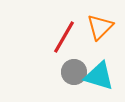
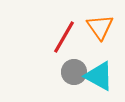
orange triangle: rotated 20 degrees counterclockwise
cyan triangle: rotated 12 degrees clockwise
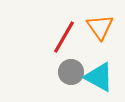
gray circle: moved 3 px left
cyan triangle: moved 1 px down
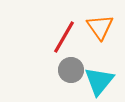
gray circle: moved 2 px up
cyan triangle: moved 4 px down; rotated 40 degrees clockwise
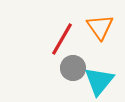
red line: moved 2 px left, 2 px down
gray circle: moved 2 px right, 2 px up
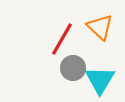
orange triangle: rotated 12 degrees counterclockwise
cyan triangle: moved 1 px right, 1 px up; rotated 8 degrees counterclockwise
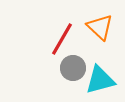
cyan triangle: rotated 44 degrees clockwise
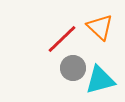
red line: rotated 16 degrees clockwise
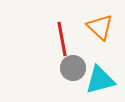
red line: rotated 56 degrees counterclockwise
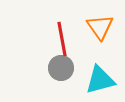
orange triangle: rotated 12 degrees clockwise
gray circle: moved 12 px left
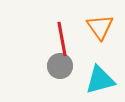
gray circle: moved 1 px left, 2 px up
